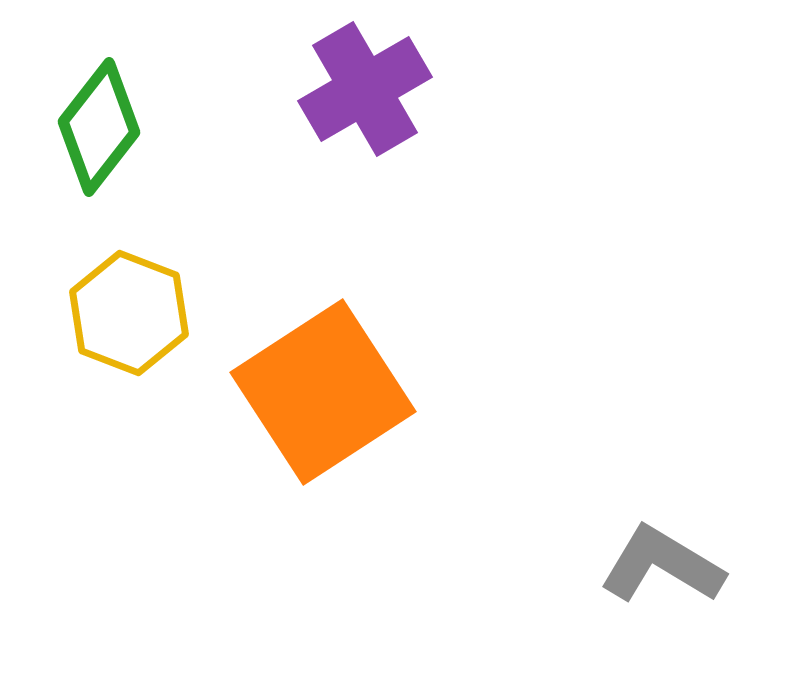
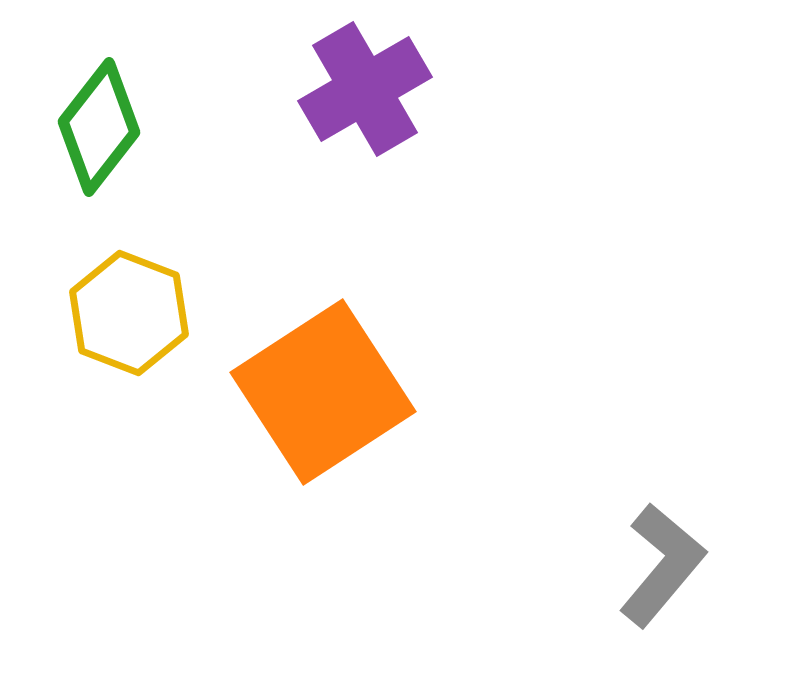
gray L-shape: rotated 99 degrees clockwise
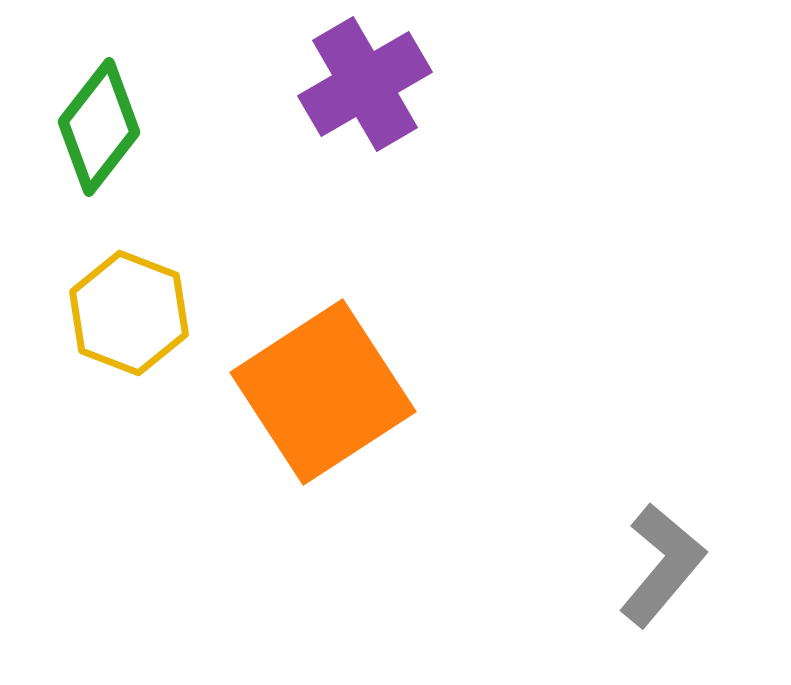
purple cross: moved 5 px up
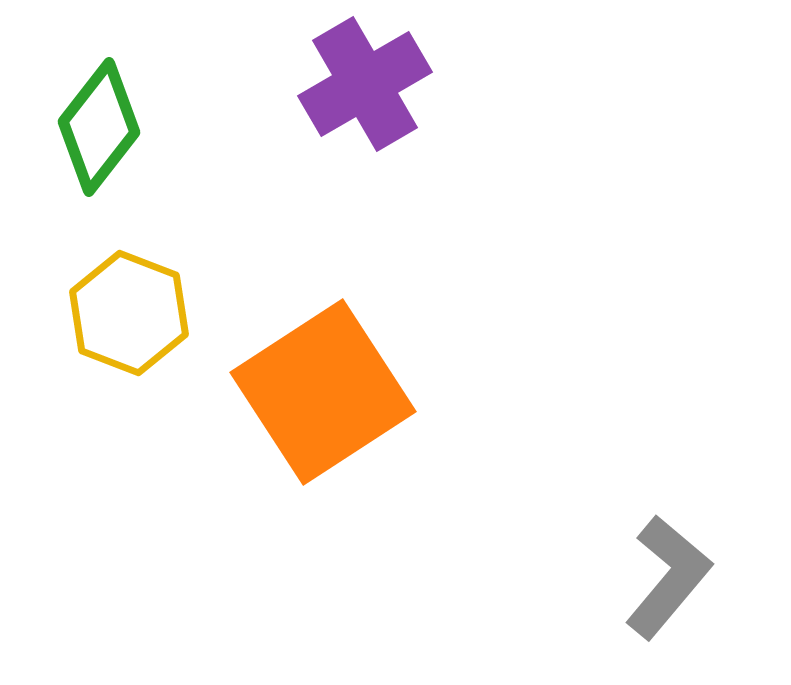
gray L-shape: moved 6 px right, 12 px down
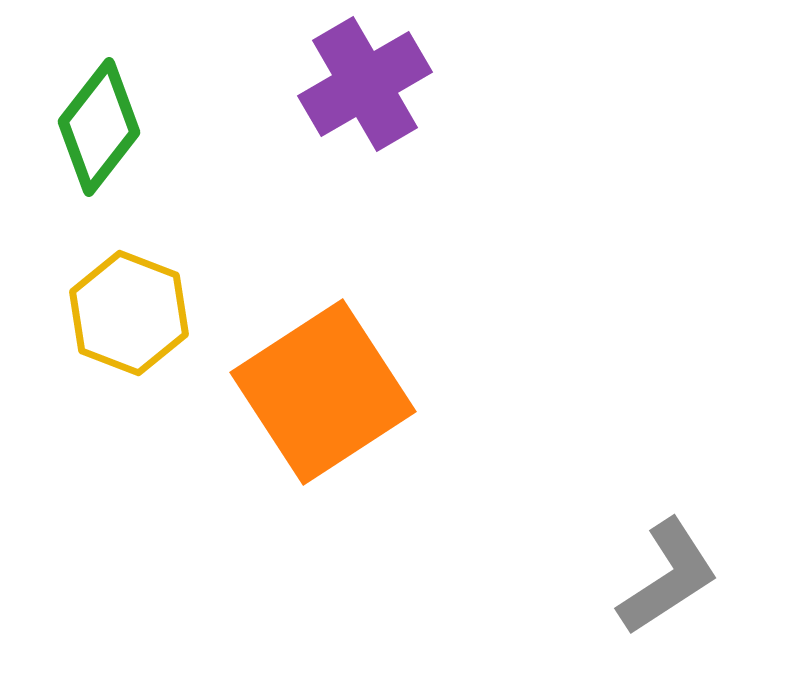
gray L-shape: rotated 17 degrees clockwise
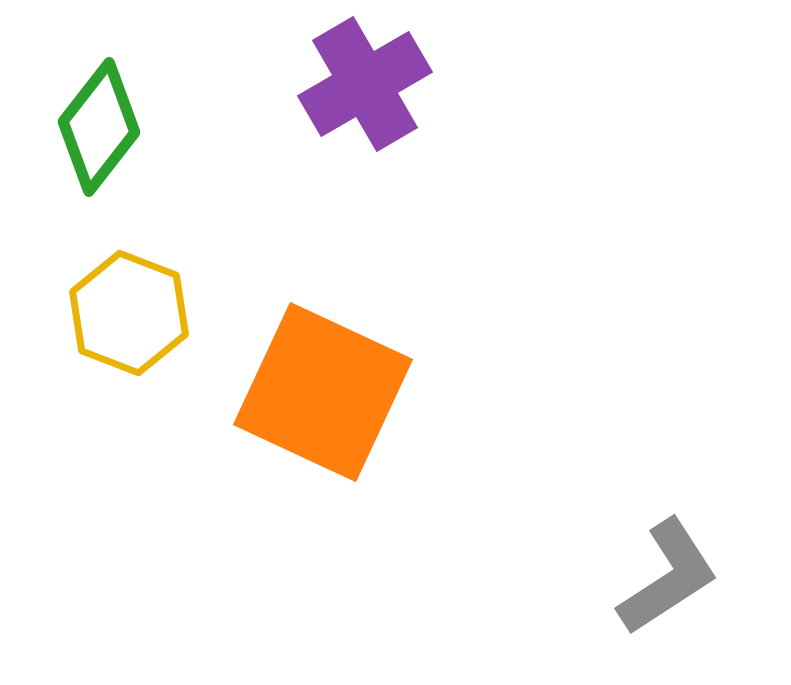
orange square: rotated 32 degrees counterclockwise
